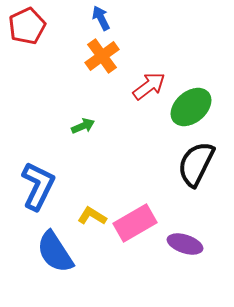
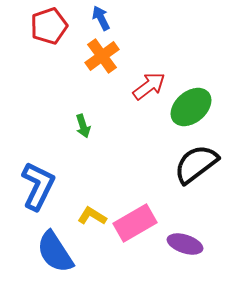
red pentagon: moved 22 px right; rotated 6 degrees clockwise
green arrow: rotated 95 degrees clockwise
black semicircle: rotated 27 degrees clockwise
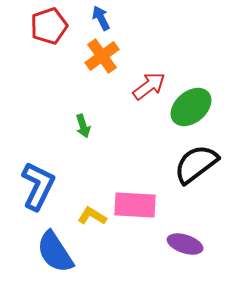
pink rectangle: moved 18 px up; rotated 33 degrees clockwise
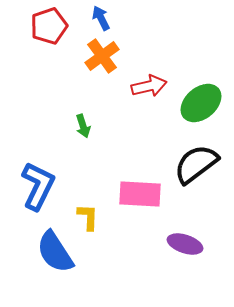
red arrow: rotated 24 degrees clockwise
green ellipse: moved 10 px right, 4 px up
pink rectangle: moved 5 px right, 11 px up
yellow L-shape: moved 4 px left, 1 px down; rotated 60 degrees clockwise
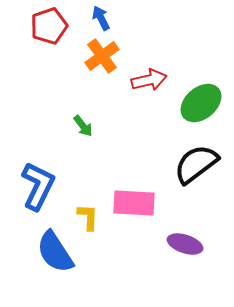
red arrow: moved 6 px up
green arrow: rotated 20 degrees counterclockwise
pink rectangle: moved 6 px left, 9 px down
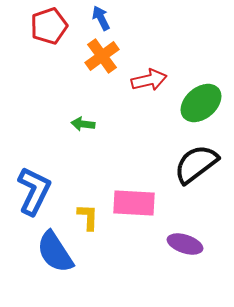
green arrow: moved 2 px up; rotated 135 degrees clockwise
blue L-shape: moved 4 px left, 5 px down
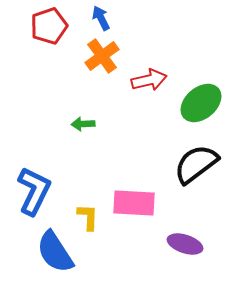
green arrow: rotated 10 degrees counterclockwise
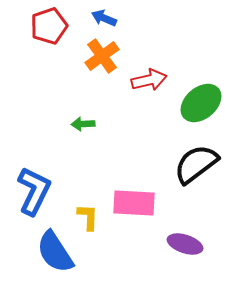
blue arrow: moved 3 px right; rotated 40 degrees counterclockwise
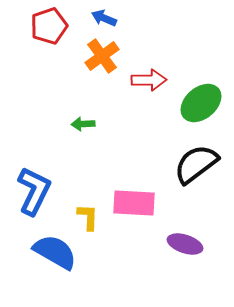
red arrow: rotated 12 degrees clockwise
blue semicircle: rotated 153 degrees clockwise
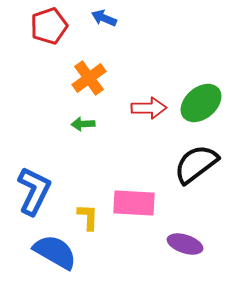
orange cross: moved 13 px left, 22 px down
red arrow: moved 28 px down
